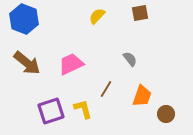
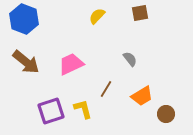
brown arrow: moved 1 px left, 1 px up
orange trapezoid: rotated 40 degrees clockwise
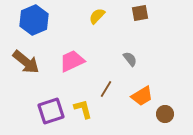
blue hexagon: moved 10 px right, 1 px down; rotated 16 degrees clockwise
pink trapezoid: moved 1 px right, 3 px up
brown circle: moved 1 px left
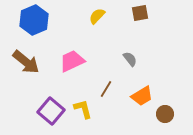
purple square: rotated 32 degrees counterclockwise
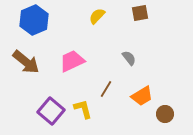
gray semicircle: moved 1 px left, 1 px up
